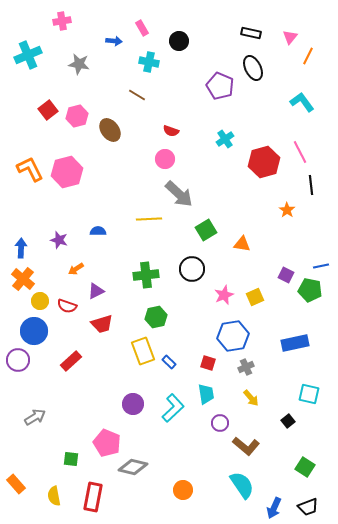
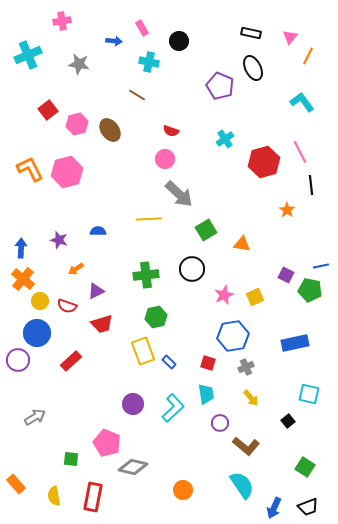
pink hexagon at (77, 116): moved 8 px down
blue circle at (34, 331): moved 3 px right, 2 px down
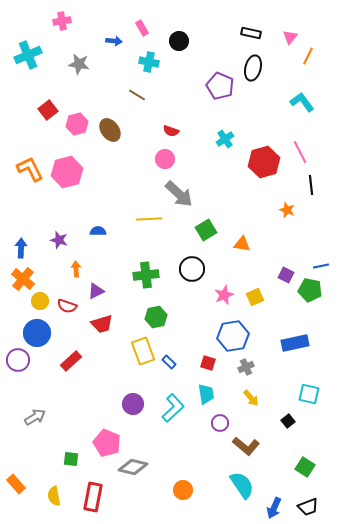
black ellipse at (253, 68): rotated 40 degrees clockwise
orange star at (287, 210): rotated 14 degrees counterclockwise
orange arrow at (76, 269): rotated 119 degrees clockwise
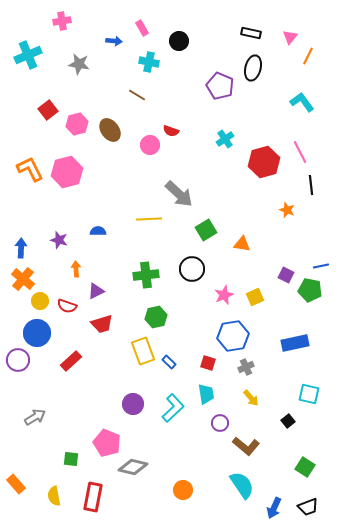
pink circle at (165, 159): moved 15 px left, 14 px up
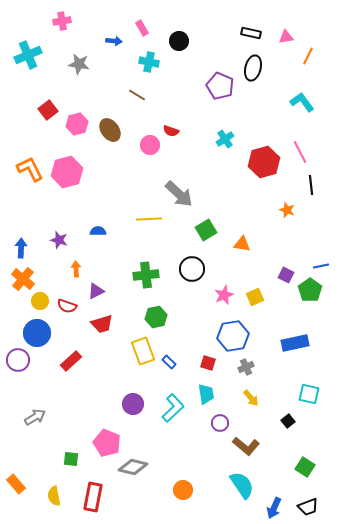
pink triangle at (290, 37): moved 4 px left; rotated 42 degrees clockwise
green pentagon at (310, 290): rotated 25 degrees clockwise
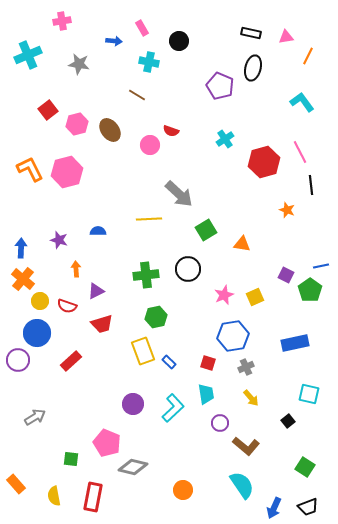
black circle at (192, 269): moved 4 px left
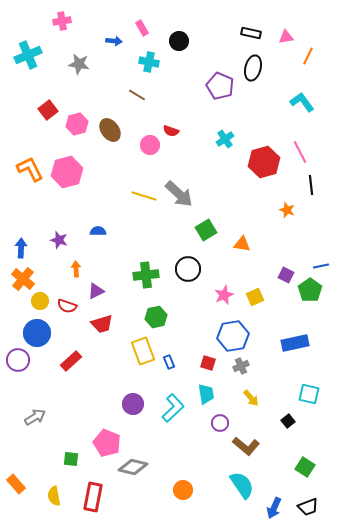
yellow line at (149, 219): moved 5 px left, 23 px up; rotated 20 degrees clockwise
blue rectangle at (169, 362): rotated 24 degrees clockwise
gray cross at (246, 367): moved 5 px left, 1 px up
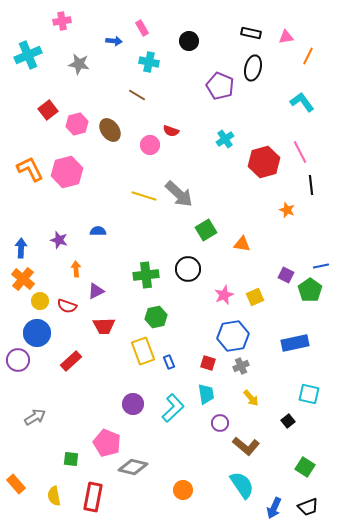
black circle at (179, 41): moved 10 px right
red trapezoid at (102, 324): moved 2 px right, 2 px down; rotated 15 degrees clockwise
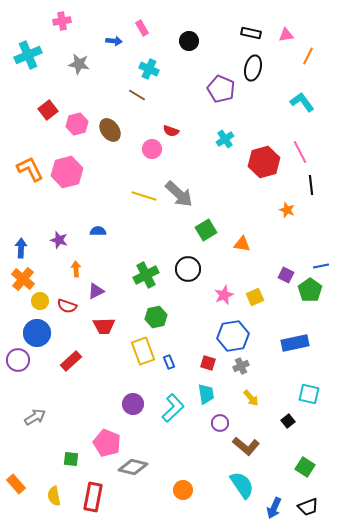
pink triangle at (286, 37): moved 2 px up
cyan cross at (149, 62): moved 7 px down; rotated 12 degrees clockwise
purple pentagon at (220, 86): moved 1 px right, 3 px down
pink circle at (150, 145): moved 2 px right, 4 px down
green cross at (146, 275): rotated 20 degrees counterclockwise
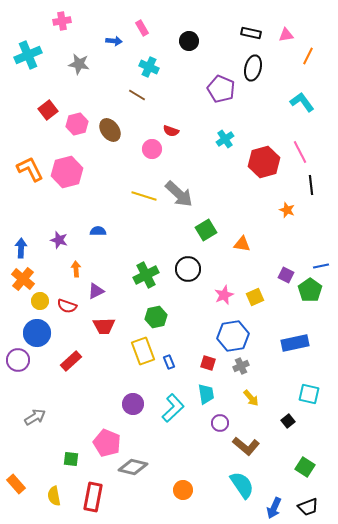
cyan cross at (149, 69): moved 2 px up
